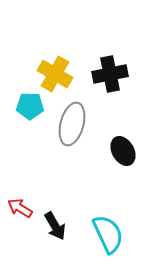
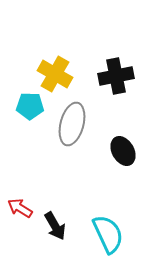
black cross: moved 6 px right, 2 px down
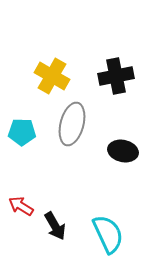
yellow cross: moved 3 px left, 2 px down
cyan pentagon: moved 8 px left, 26 px down
black ellipse: rotated 48 degrees counterclockwise
red arrow: moved 1 px right, 2 px up
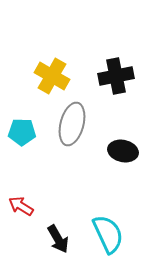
black arrow: moved 3 px right, 13 px down
